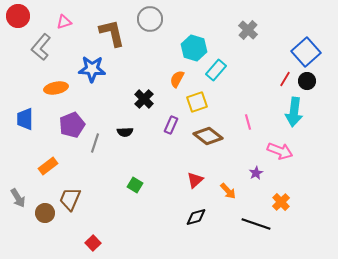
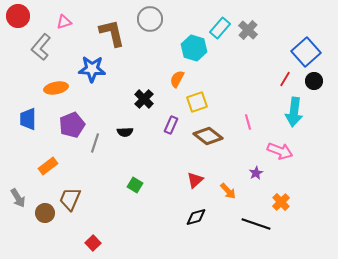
cyan rectangle: moved 4 px right, 42 px up
black circle: moved 7 px right
blue trapezoid: moved 3 px right
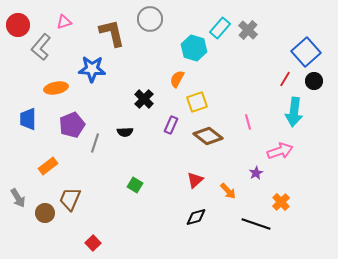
red circle: moved 9 px down
pink arrow: rotated 40 degrees counterclockwise
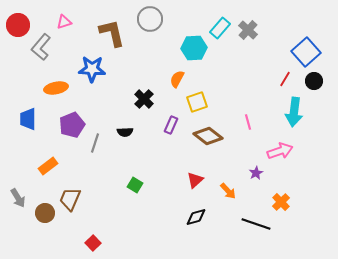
cyan hexagon: rotated 20 degrees counterclockwise
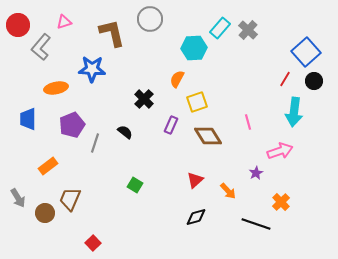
black semicircle: rotated 140 degrees counterclockwise
brown diamond: rotated 20 degrees clockwise
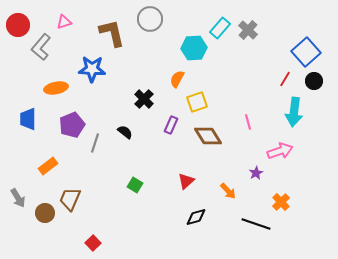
red triangle: moved 9 px left, 1 px down
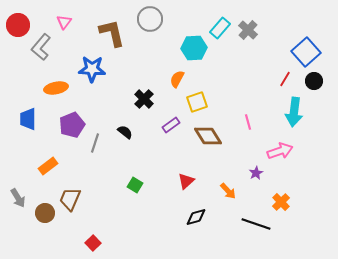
pink triangle: rotated 35 degrees counterclockwise
purple rectangle: rotated 30 degrees clockwise
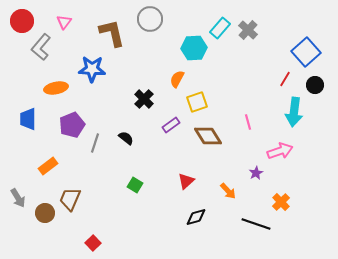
red circle: moved 4 px right, 4 px up
black circle: moved 1 px right, 4 px down
black semicircle: moved 1 px right, 6 px down
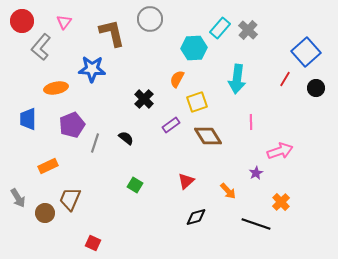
black circle: moved 1 px right, 3 px down
cyan arrow: moved 57 px left, 33 px up
pink line: moved 3 px right; rotated 14 degrees clockwise
orange rectangle: rotated 12 degrees clockwise
red square: rotated 21 degrees counterclockwise
